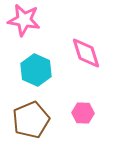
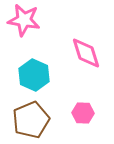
cyan hexagon: moved 2 px left, 5 px down
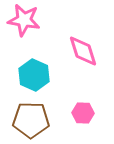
pink diamond: moved 3 px left, 2 px up
brown pentagon: rotated 24 degrees clockwise
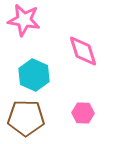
brown pentagon: moved 5 px left, 2 px up
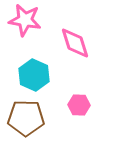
pink star: moved 1 px right
pink diamond: moved 8 px left, 8 px up
pink hexagon: moved 4 px left, 8 px up
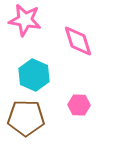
pink diamond: moved 3 px right, 2 px up
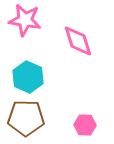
cyan hexagon: moved 6 px left, 2 px down
pink hexagon: moved 6 px right, 20 px down
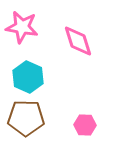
pink star: moved 3 px left, 7 px down
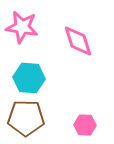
cyan hexagon: moved 1 px right, 1 px down; rotated 20 degrees counterclockwise
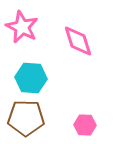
pink star: rotated 16 degrees clockwise
cyan hexagon: moved 2 px right
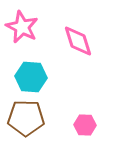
cyan hexagon: moved 1 px up
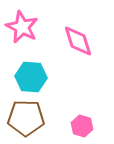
pink hexagon: moved 3 px left, 1 px down; rotated 15 degrees clockwise
